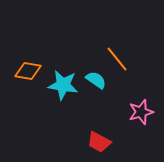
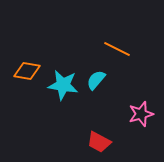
orange line: moved 10 px up; rotated 24 degrees counterclockwise
orange diamond: moved 1 px left
cyan semicircle: rotated 85 degrees counterclockwise
pink star: moved 2 px down
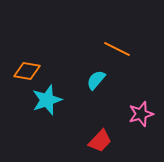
cyan star: moved 16 px left, 15 px down; rotated 28 degrees counterclockwise
red trapezoid: moved 1 px right, 1 px up; rotated 75 degrees counterclockwise
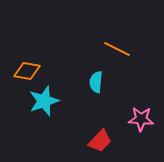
cyan semicircle: moved 2 px down; rotated 35 degrees counterclockwise
cyan star: moved 3 px left, 1 px down
pink star: moved 5 px down; rotated 20 degrees clockwise
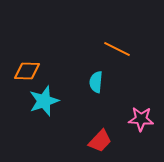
orange diamond: rotated 8 degrees counterclockwise
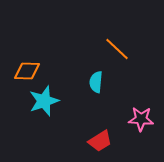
orange line: rotated 16 degrees clockwise
red trapezoid: rotated 15 degrees clockwise
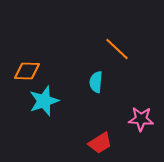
red trapezoid: moved 2 px down
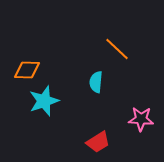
orange diamond: moved 1 px up
red trapezoid: moved 2 px left, 1 px up
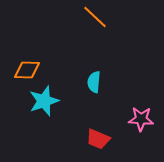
orange line: moved 22 px left, 32 px up
cyan semicircle: moved 2 px left
red trapezoid: moved 3 px up; rotated 55 degrees clockwise
